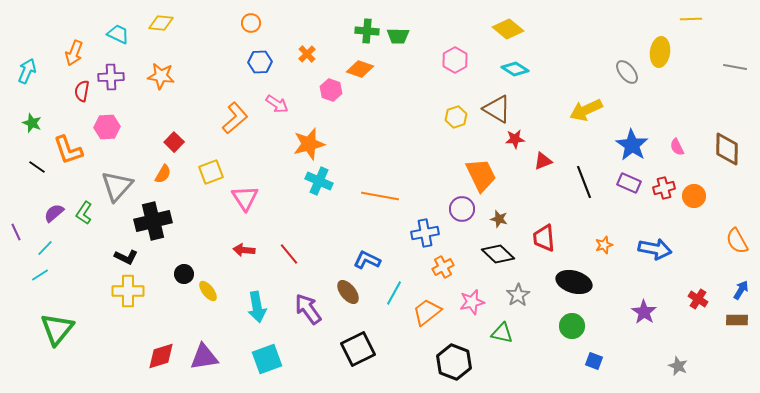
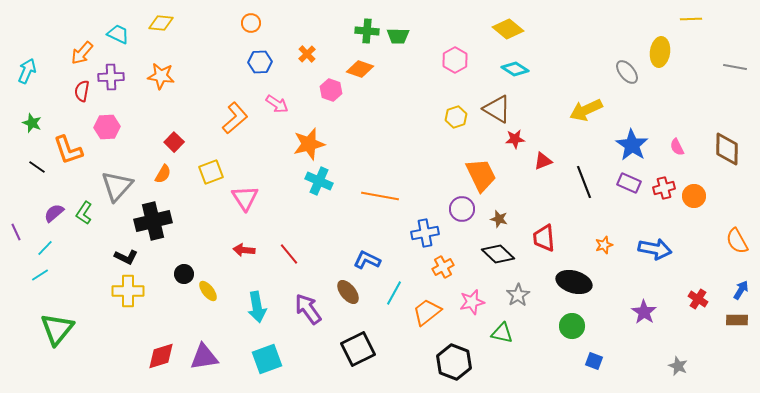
orange arrow at (74, 53): moved 8 px right; rotated 20 degrees clockwise
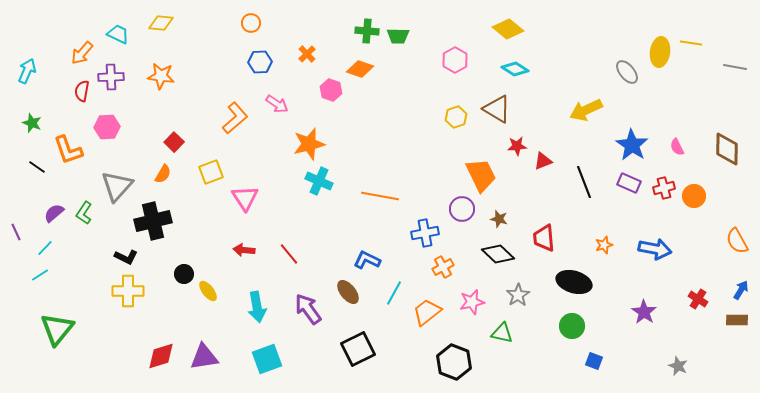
yellow line at (691, 19): moved 24 px down; rotated 10 degrees clockwise
red star at (515, 139): moved 2 px right, 7 px down
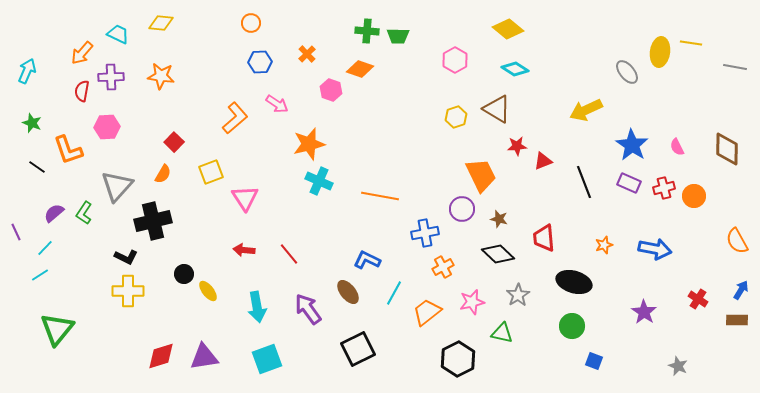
black hexagon at (454, 362): moved 4 px right, 3 px up; rotated 12 degrees clockwise
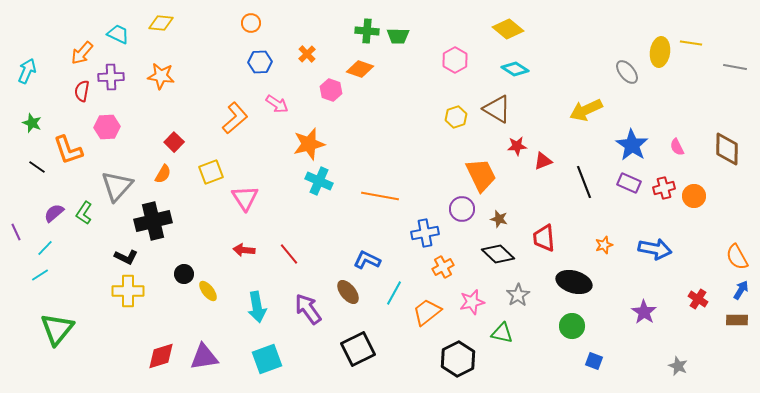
orange semicircle at (737, 241): moved 16 px down
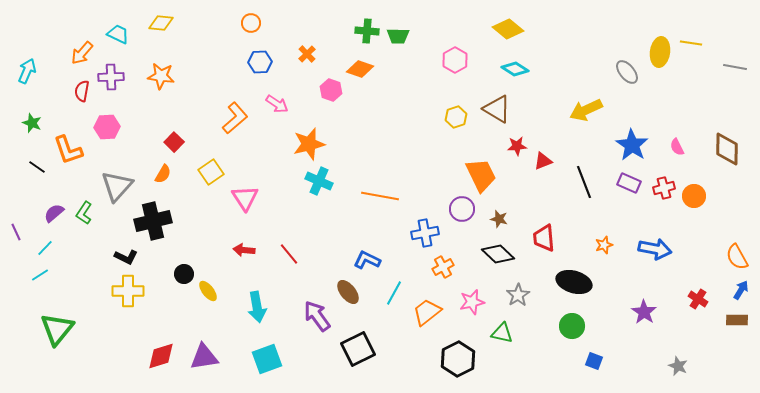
yellow square at (211, 172): rotated 15 degrees counterclockwise
purple arrow at (308, 309): moved 9 px right, 7 px down
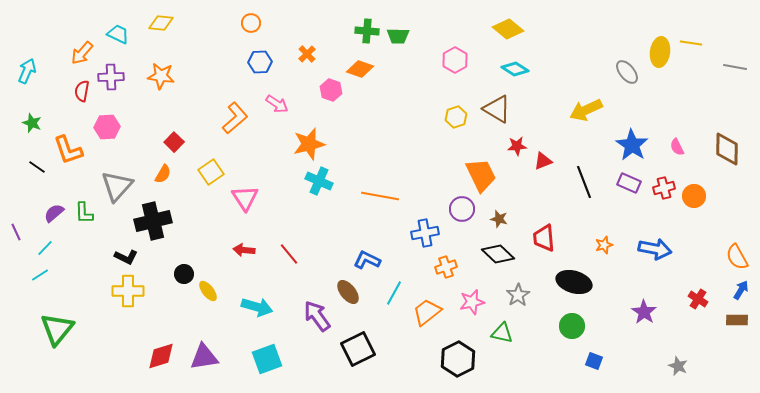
green L-shape at (84, 213): rotated 35 degrees counterclockwise
orange cross at (443, 267): moved 3 px right; rotated 10 degrees clockwise
cyan arrow at (257, 307): rotated 64 degrees counterclockwise
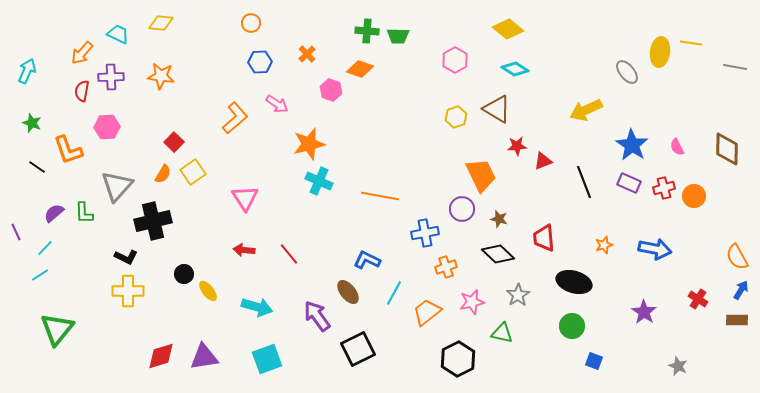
yellow square at (211, 172): moved 18 px left
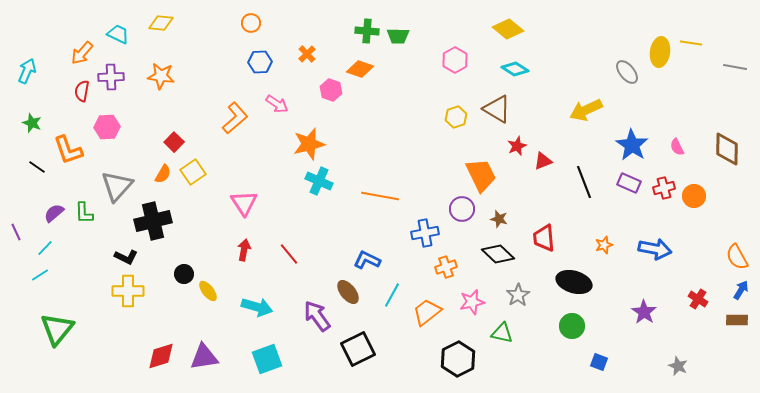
red star at (517, 146): rotated 18 degrees counterclockwise
pink triangle at (245, 198): moved 1 px left, 5 px down
red arrow at (244, 250): rotated 95 degrees clockwise
cyan line at (394, 293): moved 2 px left, 2 px down
blue square at (594, 361): moved 5 px right, 1 px down
